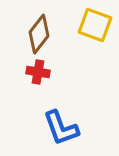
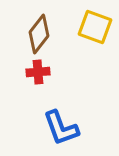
yellow square: moved 2 px down
red cross: rotated 15 degrees counterclockwise
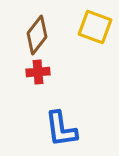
brown diamond: moved 2 px left, 1 px down
blue L-shape: moved 1 px down; rotated 12 degrees clockwise
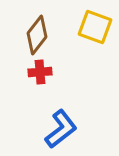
red cross: moved 2 px right
blue L-shape: rotated 120 degrees counterclockwise
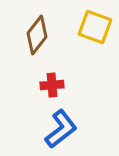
red cross: moved 12 px right, 13 px down
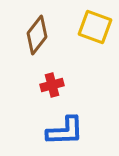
red cross: rotated 10 degrees counterclockwise
blue L-shape: moved 4 px right, 2 px down; rotated 36 degrees clockwise
